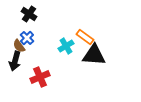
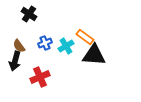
blue cross: moved 18 px right, 5 px down; rotated 24 degrees clockwise
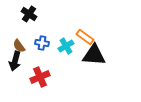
blue cross: moved 3 px left; rotated 32 degrees clockwise
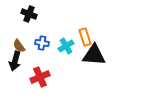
black cross: rotated 14 degrees counterclockwise
orange rectangle: rotated 36 degrees clockwise
